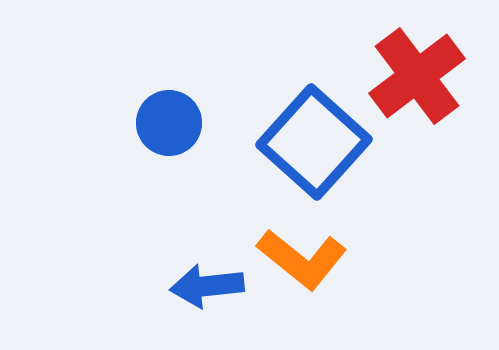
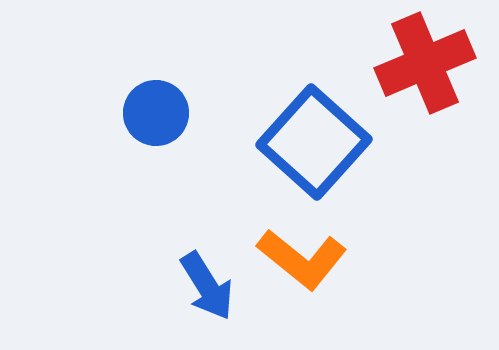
red cross: moved 8 px right, 13 px up; rotated 14 degrees clockwise
blue circle: moved 13 px left, 10 px up
blue arrow: rotated 116 degrees counterclockwise
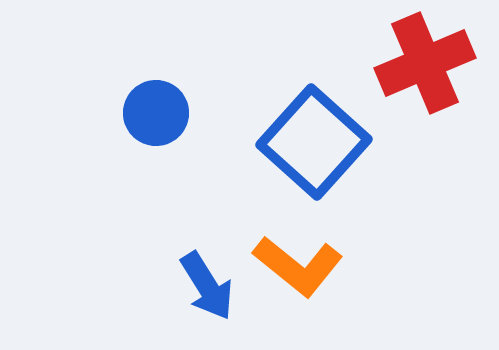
orange L-shape: moved 4 px left, 7 px down
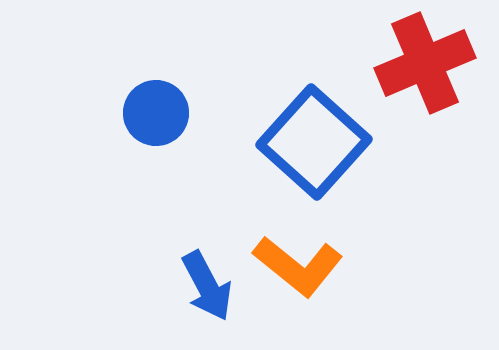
blue arrow: rotated 4 degrees clockwise
